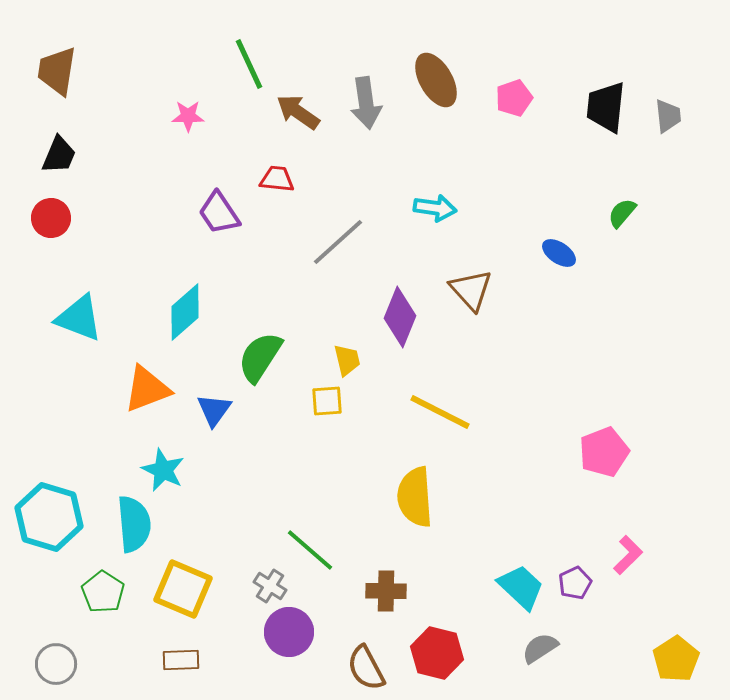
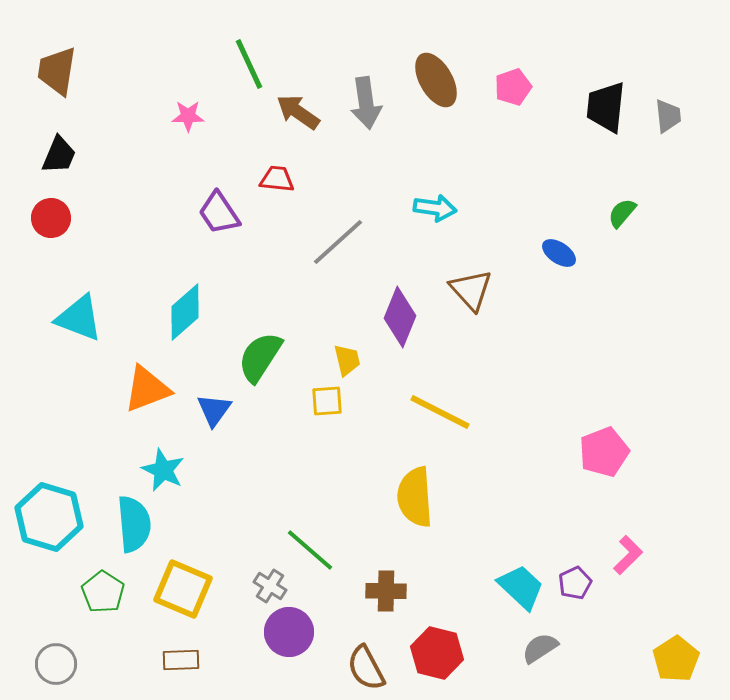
pink pentagon at (514, 98): moved 1 px left, 11 px up
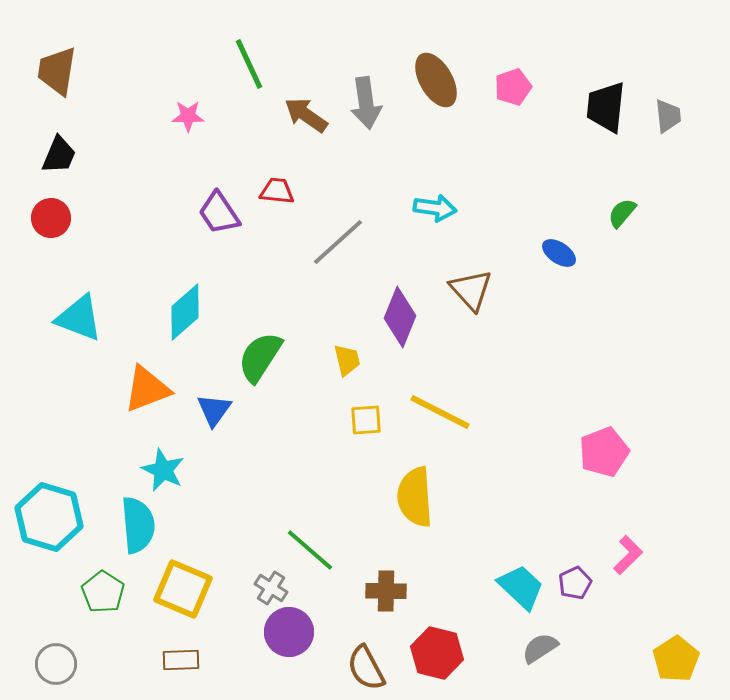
brown arrow at (298, 112): moved 8 px right, 3 px down
red trapezoid at (277, 179): moved 12 px down
yellow square at (327, 401): moved 39 px right, 19 px down
cyan semicircle at (134, 524): moved 4 px right, 1 px down
gray cross at (270, 586): moved 1 px right, 2 px down
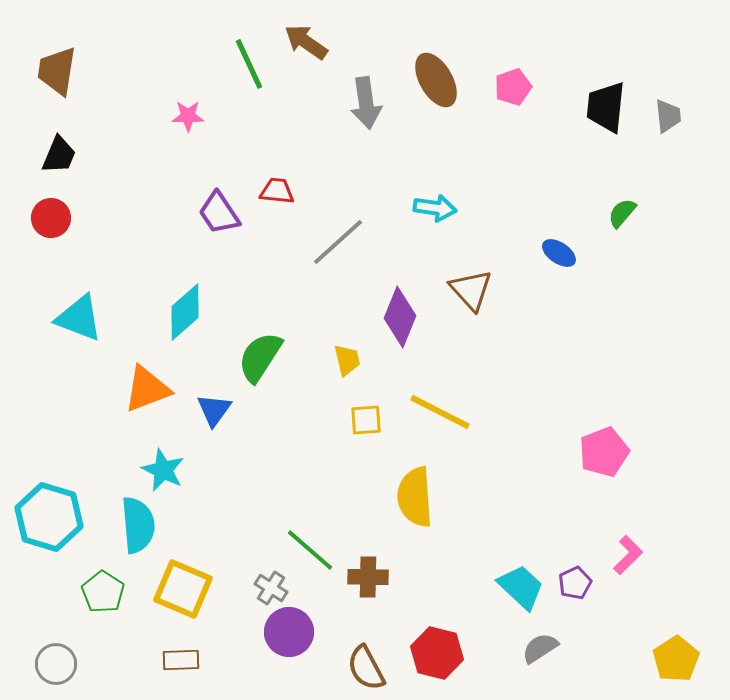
brown arrow at (306, 115): moved 73 px up
brown cross at (386, 591): moved 18 px left, 14 px up
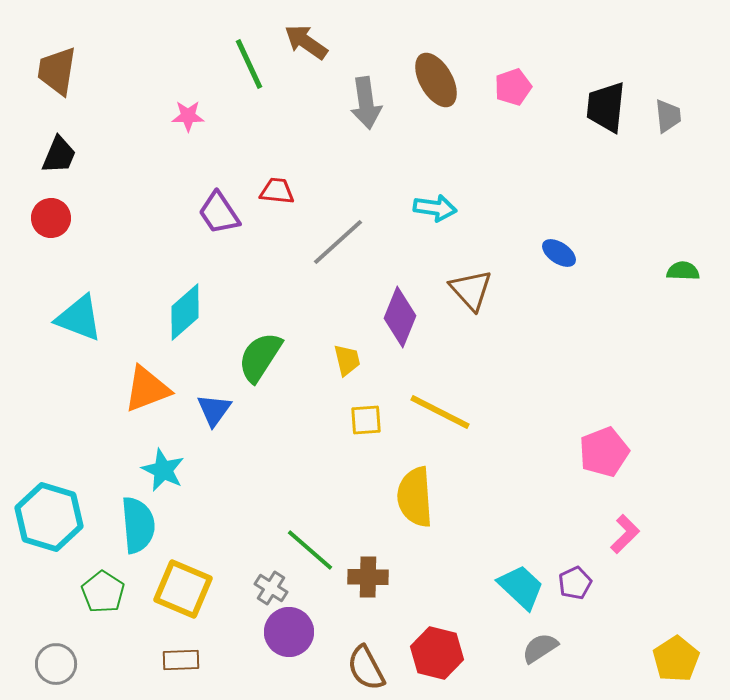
green semicircle at (622, 213): moved 61 px right, 58 px down; rotated 52 degrees clockwise
pink L-shape at (628, 555): moved 3 px left, 21 px up
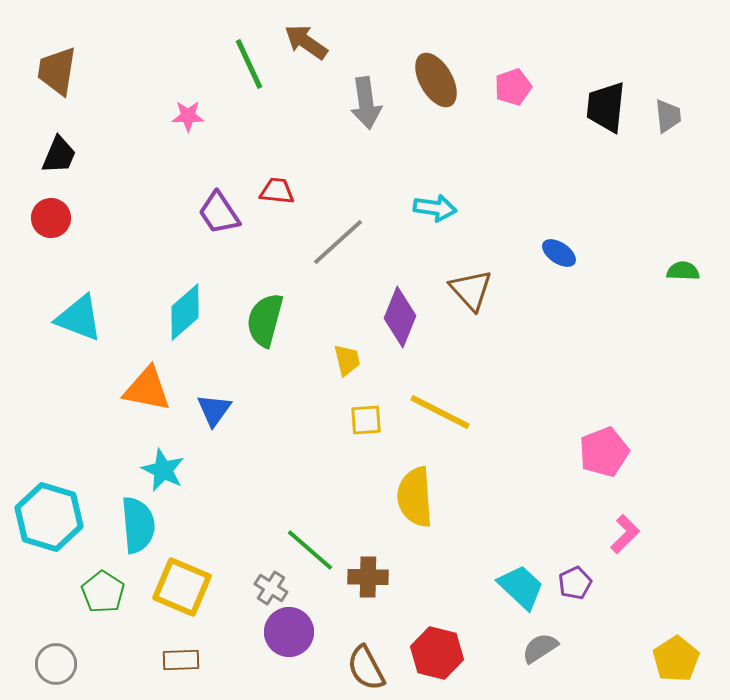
green semicircle at (260, 357): moved 5 px right, 37 px up; rotated 18 degrees counterclockwise
orange triangle at (147, 389): rotated 32 degrees clockwise
yellow square at (183, 589): moved 1 px left, 2 px up
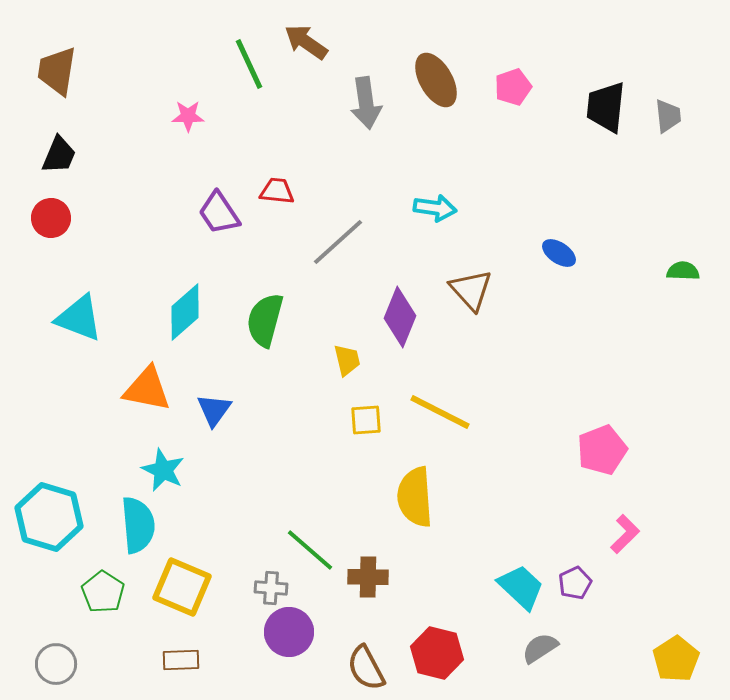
pink pentagon at (604, 452): moved 2 px left, 2 px up
gray cross at (271, 588): rotated 28 degrees counterclockwise
